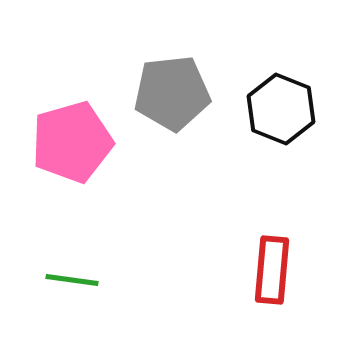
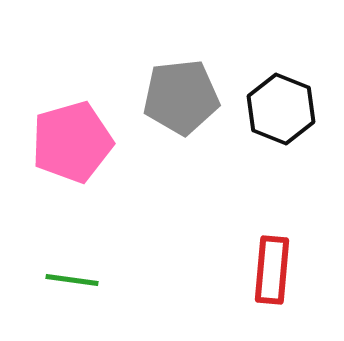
gray pentagon: moved 9 px right, 4 px down
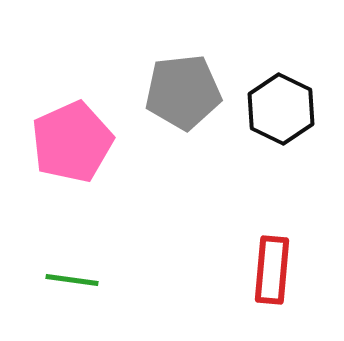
gray pentagon: moved 2 px right, 5 px up
black hexagon: rotated 4 degrees clockwise
pink pentagon: rotated 8 degrees counterclockwise
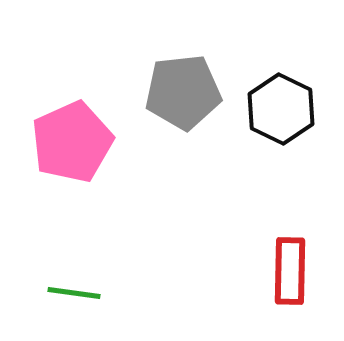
red rectangle: moved 18 px right, 1 px down; rotated 4 degrees counterclockwise
green line: moved 2 px right, 13 px down
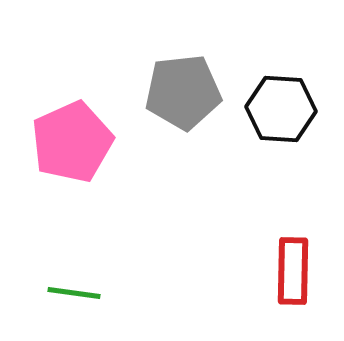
black hexagon: rotated 22 degrees counterclockwise
red rectangle: moved 3 px right
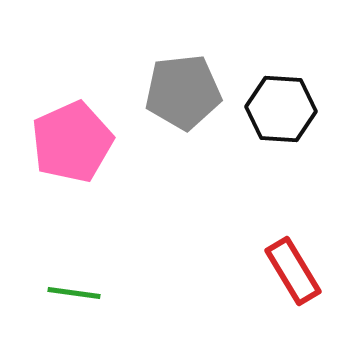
red rectangle: rotated 32 degrees counterclockwise
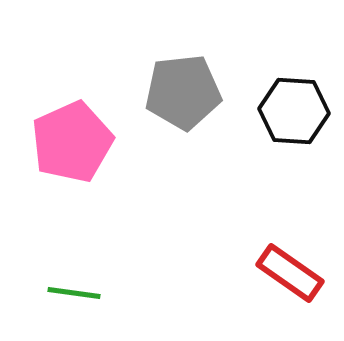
black hexagon: moved 13 px right, 2 px down
red rectangle: moved 3 px left, 2 px down; rotated 24 degrees counterclockwise
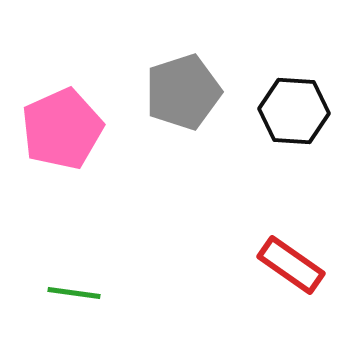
gray pentagon: rotated 12 degrees counterclockwise
pink pentagon: moved 10 px left, 13 px up
red rectangle: moved 1 px right, 8 px up
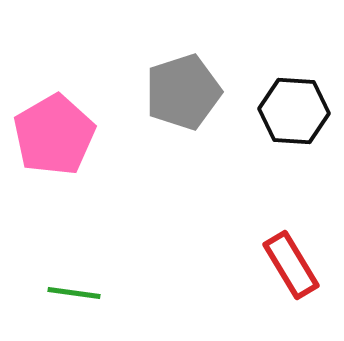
pink pentagon: moved 8 px left, 6 px down; rotated 6 degrees counterclockwise
red rectangle: rotated 24 degrees clockwise
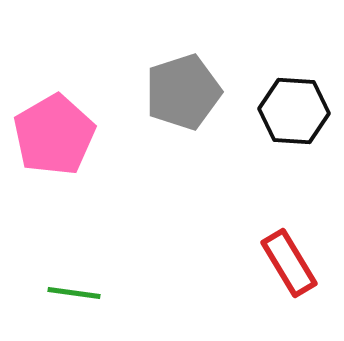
red rectangle: moved 2 px left, 2 px up
